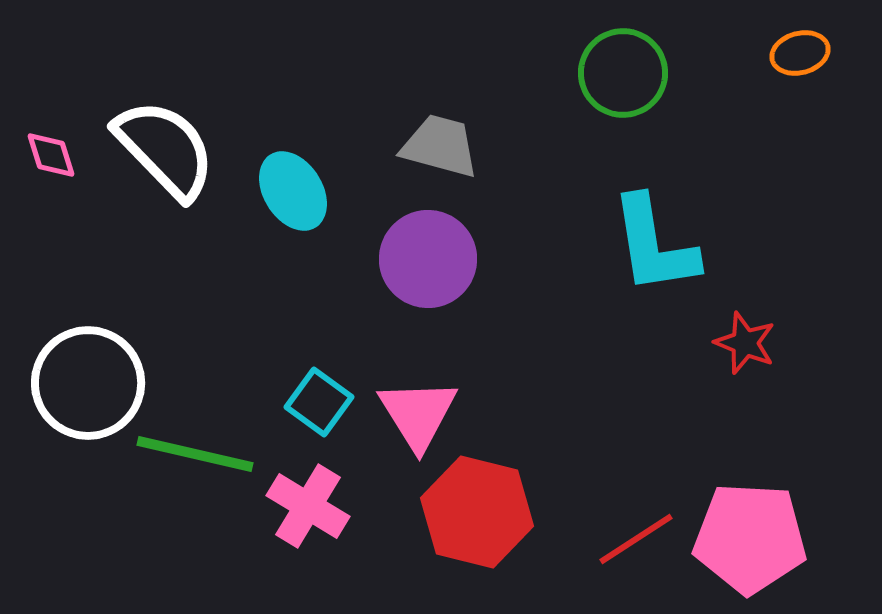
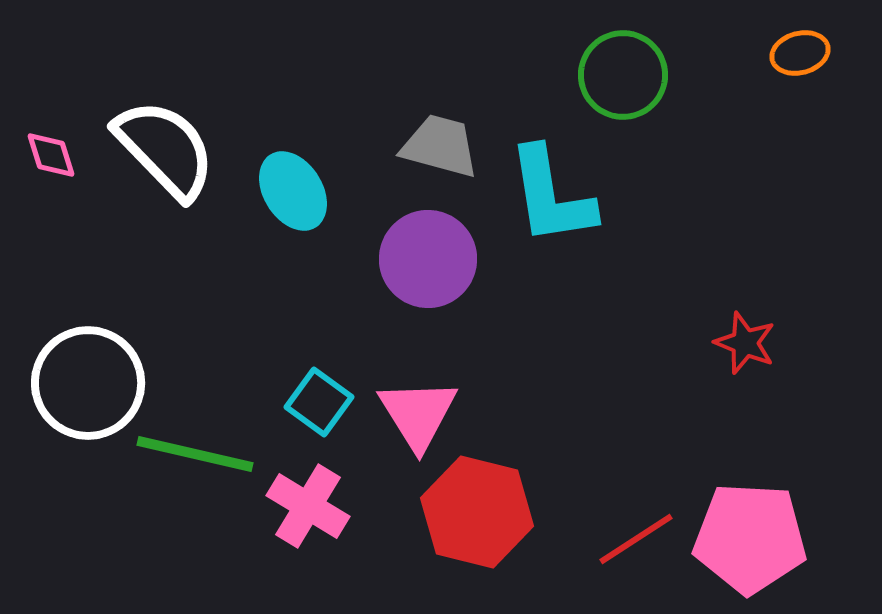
green circle: moved 2 px down
cyan L-shape: moved 103 px left, 49 px up
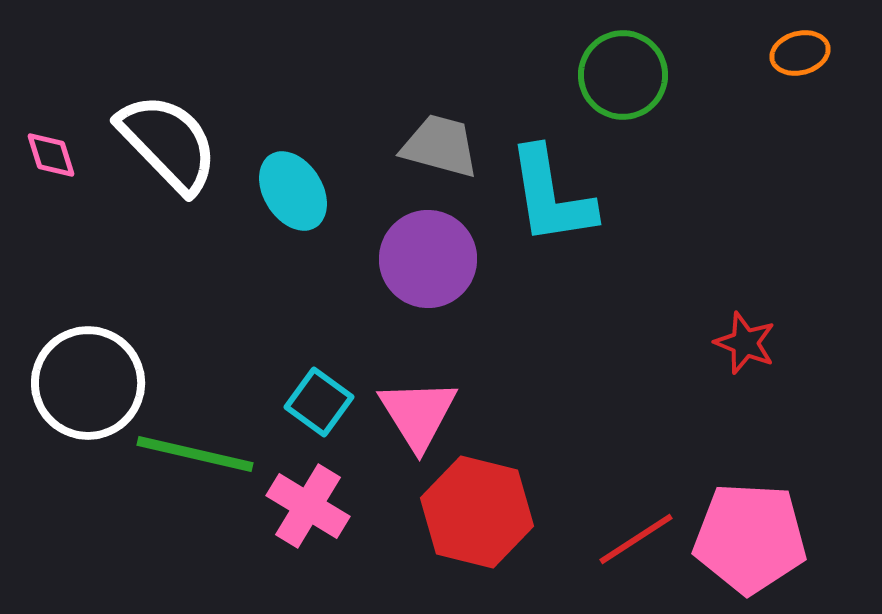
white semicircle: moved 3 px right, 6 px up
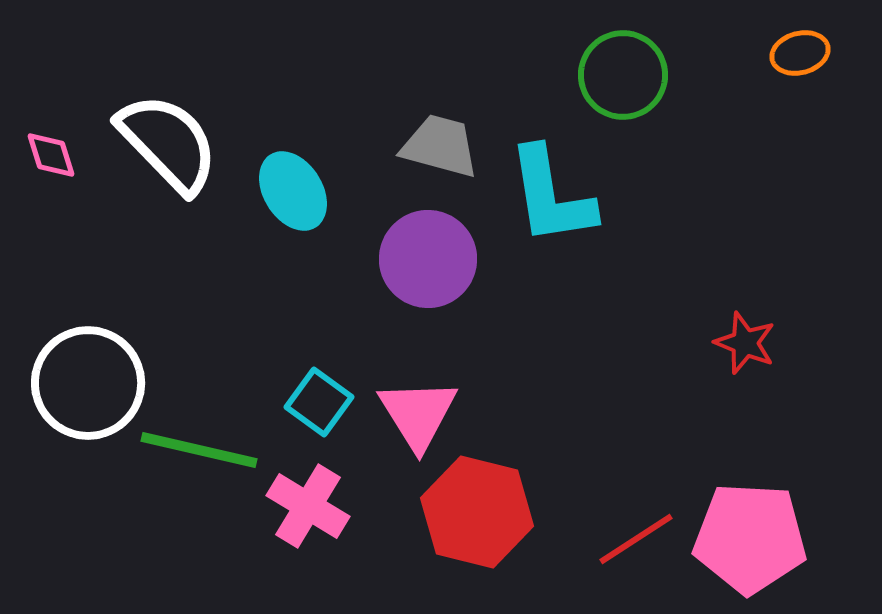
green line: moved 4 px right, 4 px up
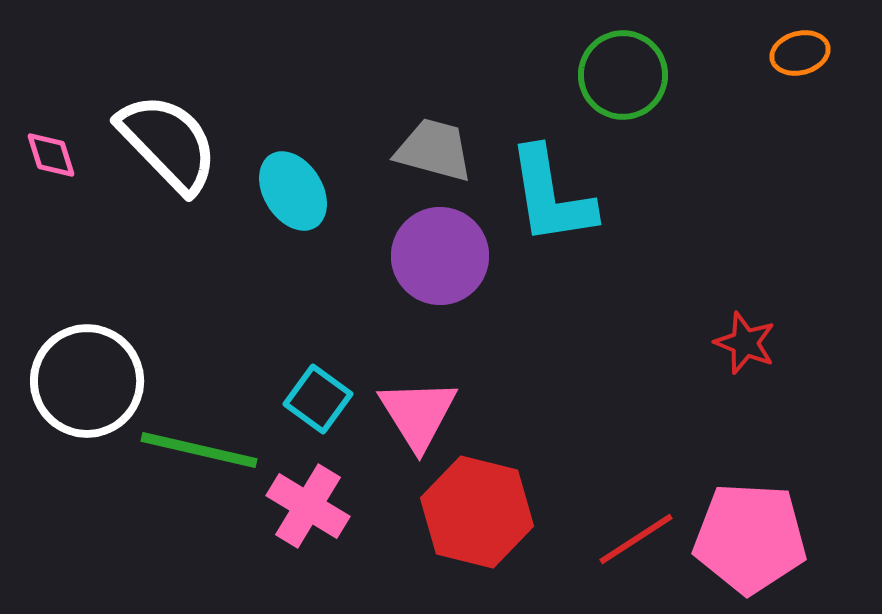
gray trapezoid: moved 6 px left, 4 px down
purple circle: moved 12 px right, 3 px up
white circle: moved 1 px left, 2 px up
cyan square: moved 1 px left, 3 px up
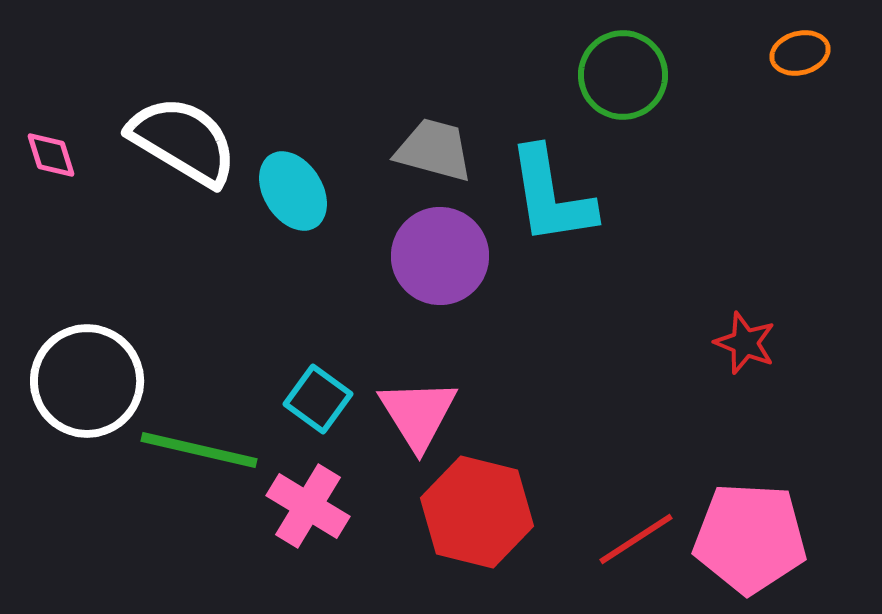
white semicircle: moved 15 px right, 2 px up; rotated 15 degrees counterclockwise
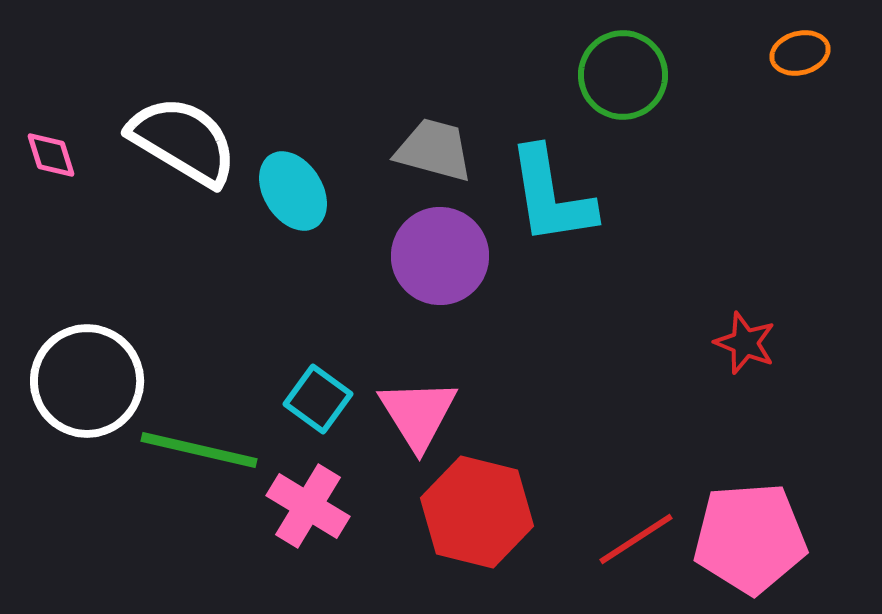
pink pentagon: rotated 7 degrees counterclockwise
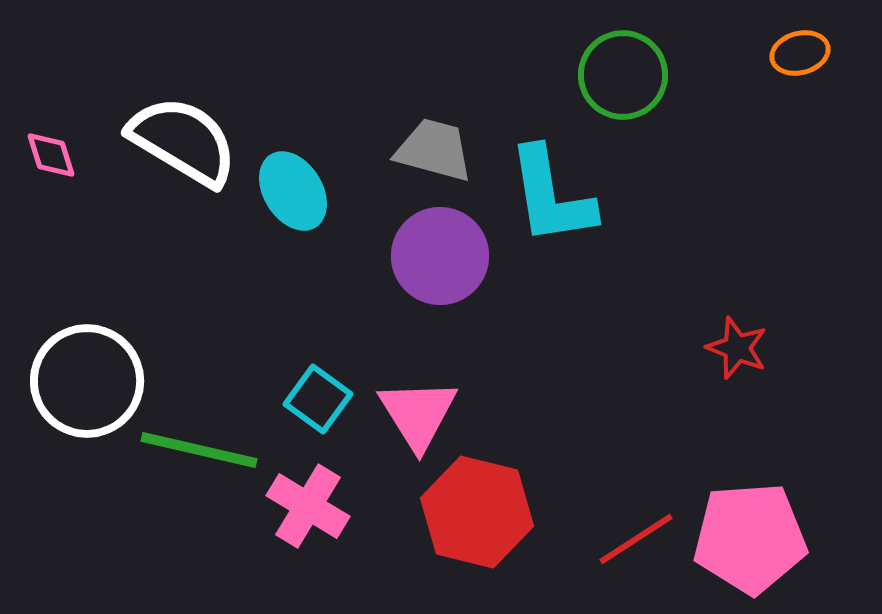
red star: moved 8 px left, 5 px down
